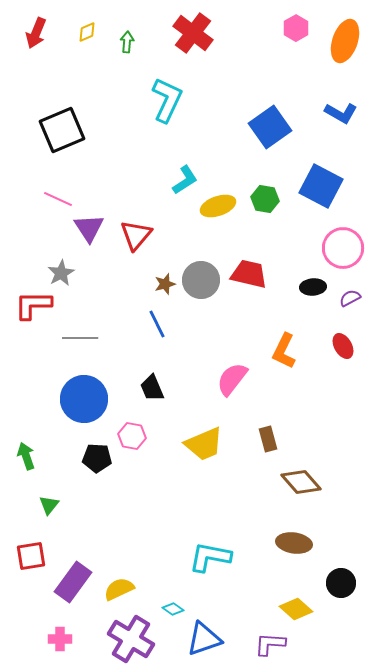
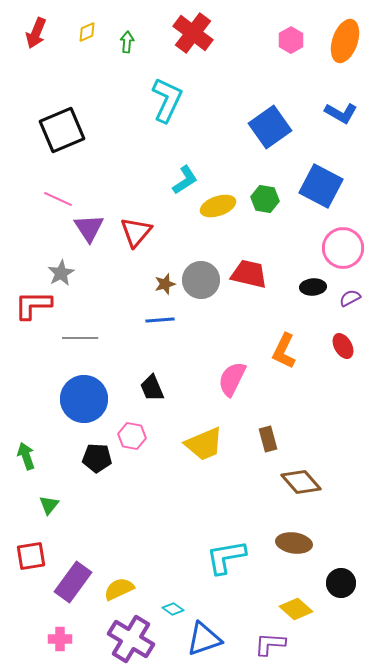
pink hexagon at (296, 28): moved 5 px left, 12 px down
red triangle at (136, 235): moved 3 px up
blue line at (157, 324): moved 3 px right, 4 px up; rotated 68 degrees counterclockwise
pink semicircle at (232, 379): rotated 12 degrees counterclockwise
cyan L-shape at (210, 557): moved 16 px right; rotated 21 degrees counterclockwise
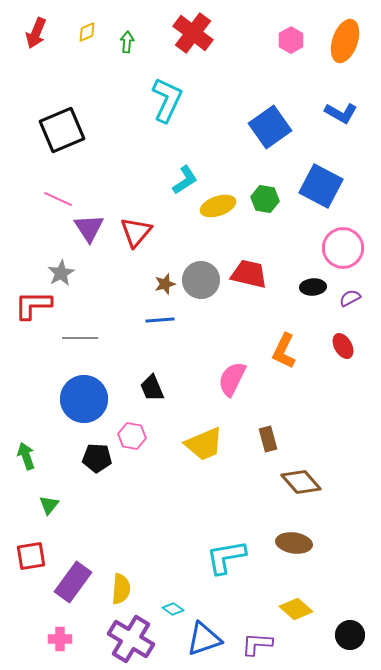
black circle at (341, 583): moved 9 px right, 52 px down
yellow semicircle at (119, 589): moved 2 px right; rotated 120 degrees clockwise
purple L-shape at (270, 644): moved 13 px left
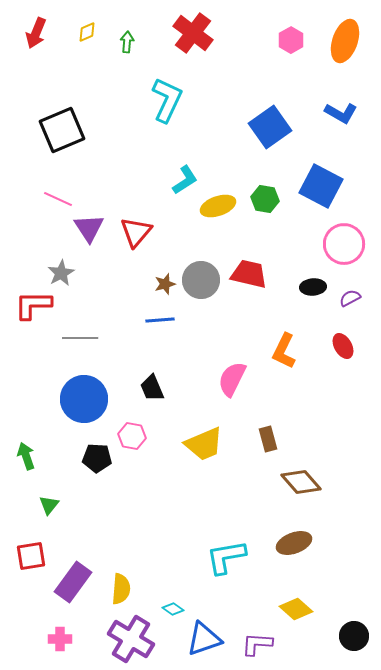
pink circle at (343, 248): moved 1 px right, 4 px up
brown ellipse at (294, 543): rotated 28 degrees counterclockwise
black circle at (350, 635): moved 4 px right, 1 px down
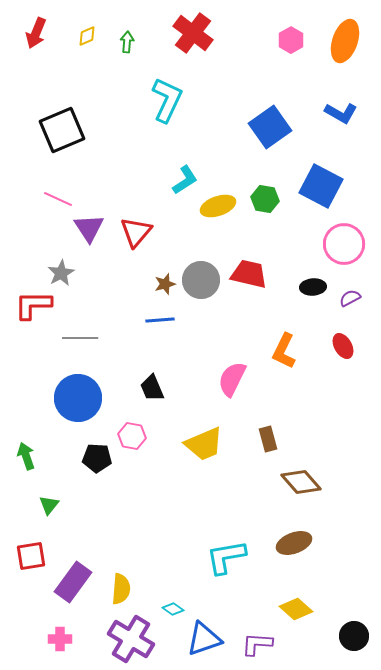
yellow diamond at (87, 32): moved 4 px down
blue circle at (84, 399): moved 6 px left, 1 px up
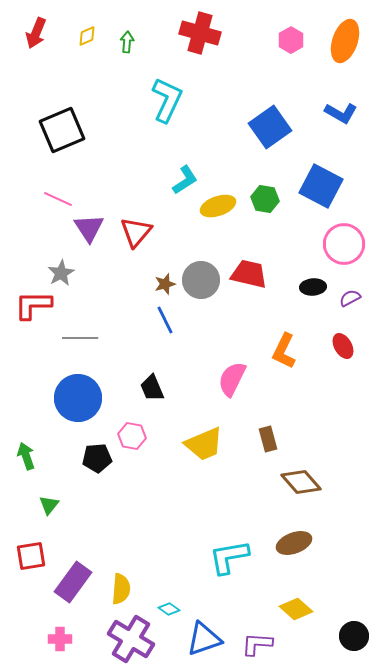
red cross at (193, 33): moved 7 px right; rotated 21 degrees counterclockwise
blue line at (160, 320): moved 5 px right; rotated 68 degrees clockwise
black pentagon at (97, 458): rotated 8 degrees counterclockwise
cyan L-shape at (226, 557): moved 3 px right
cyan diamond at (173, 609): moved 4 px left
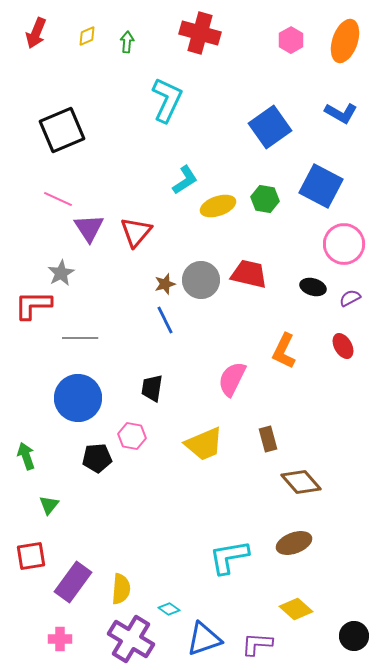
black ellipse at (313, 287): rotated 20 degrees clockwise
black trapezoid at (152, 388): rotated 32 degrees clockwise
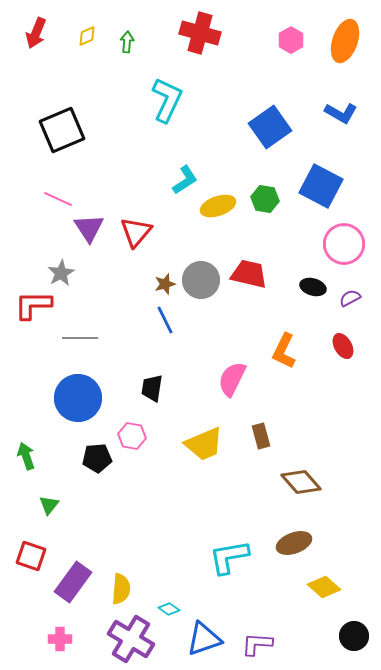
brown rectangle at (268, 439): moved 7 px left, 3 px up
red square at (31, 556): rotated 28 degrees clockwise
yellow diamond at (296, 609): moved 28 px right, 22 px up
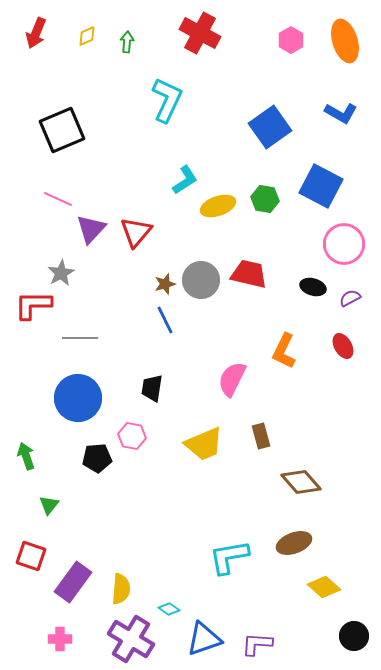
red cross at (200, 33): rotated 12 degrees clockwise
orange ellipse at (345, 41): rotated 36 degrees counterclockwise
purple triangle at (89, 228): moved 2 px right, 1 px down; rotated 16 degrees clockwise
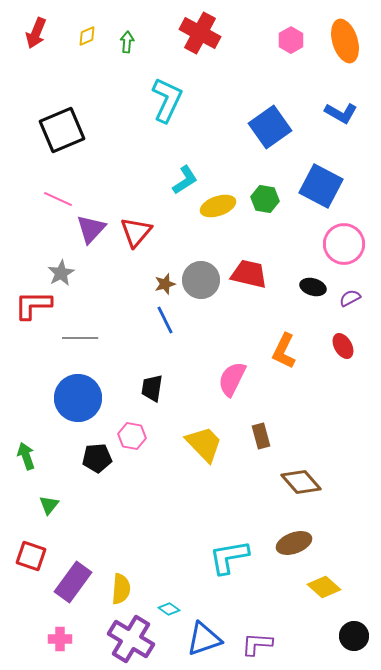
yellow trapezoid at (204, 444): rotated 111 degrees counterclockwise
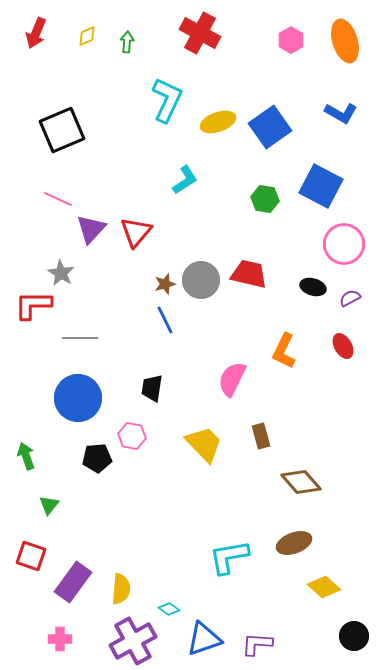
yellow ellipse at (218, 206): moved 84 px up
gray star at (61, 273): rotated 12 degrees counterclockwise
purple cross at (131, 639): moved 2 px right, 2 px down; rotated 30 degrees clockwise
